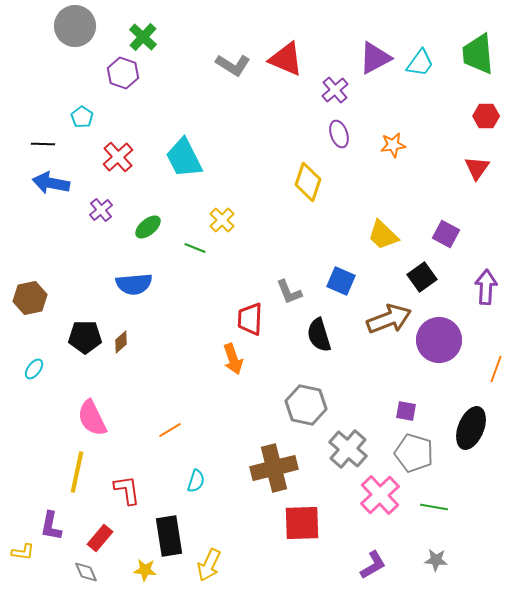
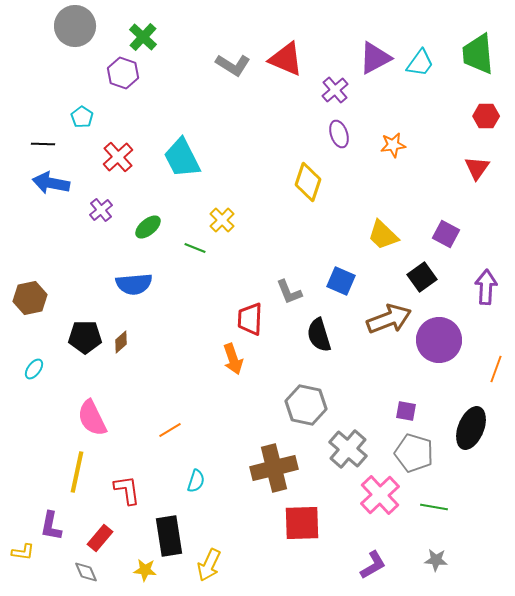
cyan trapezoid at (184, 158): moved 2 px left
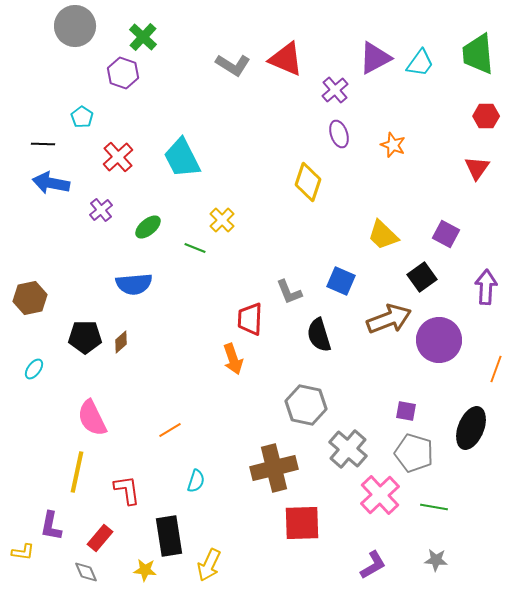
orange star at (393, 145): rotated 30 degrees clockwise
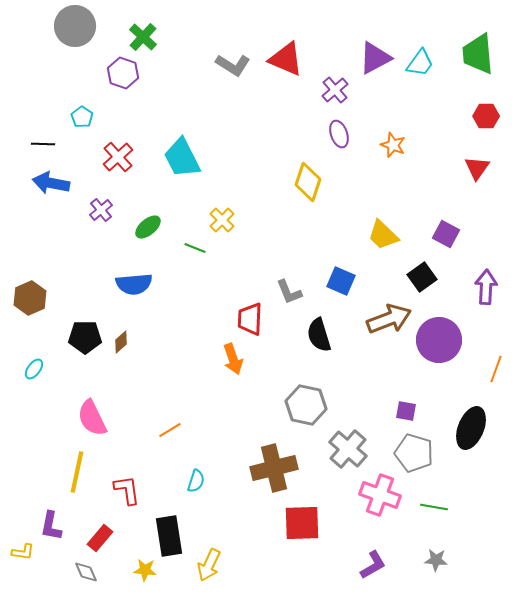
brown hexagon at (30, 298): rotated 12 degrees counterclockwise
pink cross at (380, 495): rotated 27 degrees counterclockwise
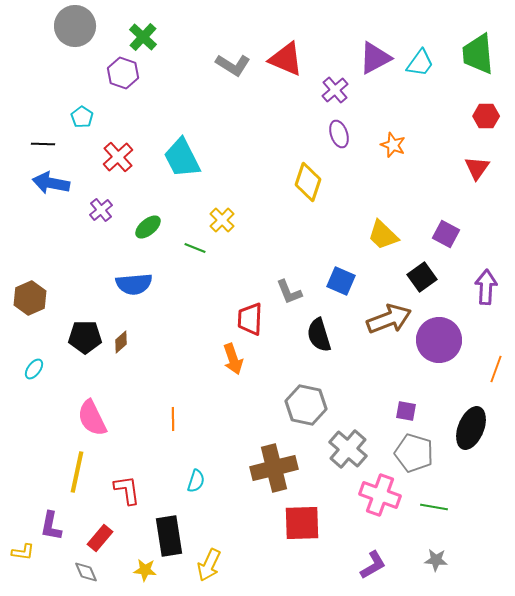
orange line at (170, 430): moved 3 px right, 11 px up; rotated 60 degrees counterclockwise
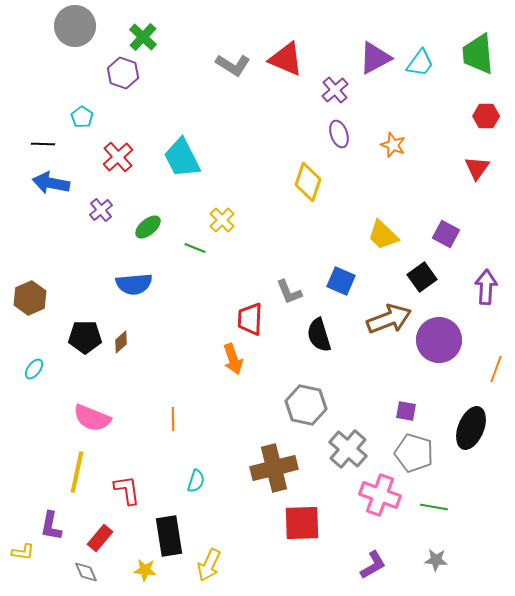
pink semicircle at (92, 418): rotated 42 degrees counterclockwise
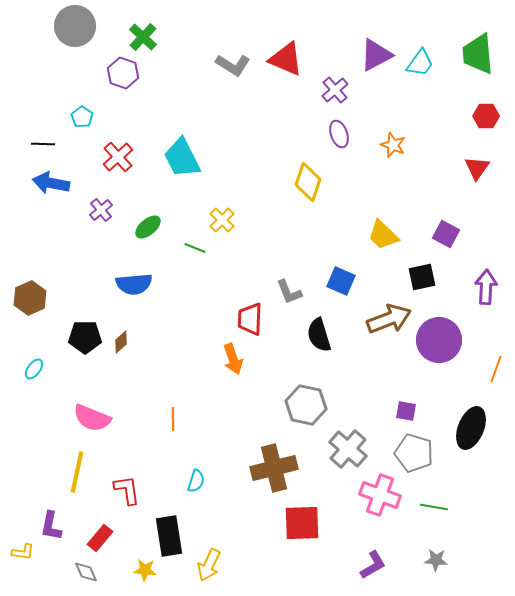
purple triangle at (375, 58): moved 1 px right, 3 px up
black square at (422, 277): rotated 24 degrees clockwise
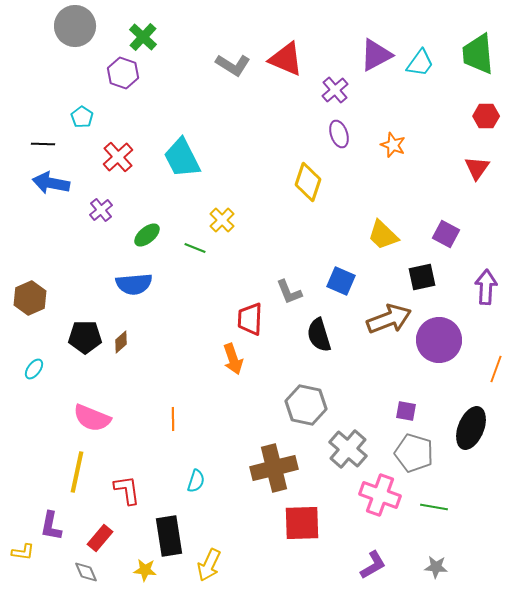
green ellipse at (148, 227): moved 1 px left, 8 px down
gray star at (436, 560): moved 7 px down
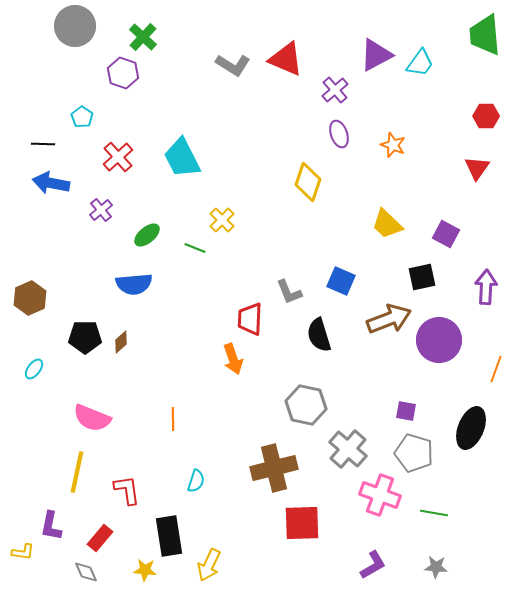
green trapezoid at (478, 54): moved 7 px right, 19 px up
yellow trapezoid at (383, 235): moved 4 px right, 11 px up
green line at (434, 507): moved 6 px down
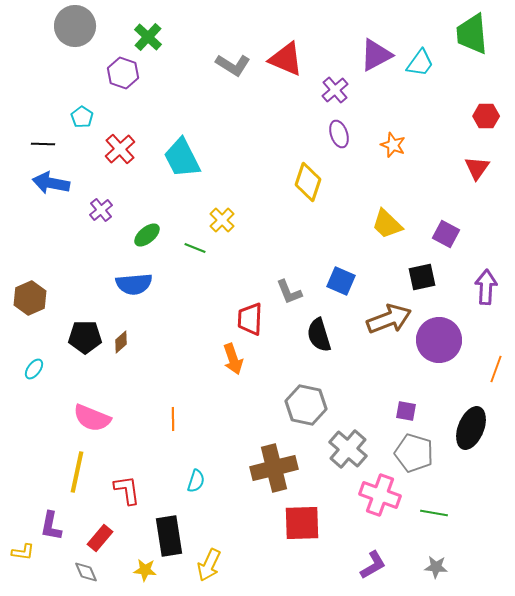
green trapezoid at (485, 35): moved 13 px left, 1 px up
green cross at (143, 37): moved 5 px right
red cross at (118, 157): moved 2 px right, 8 px up
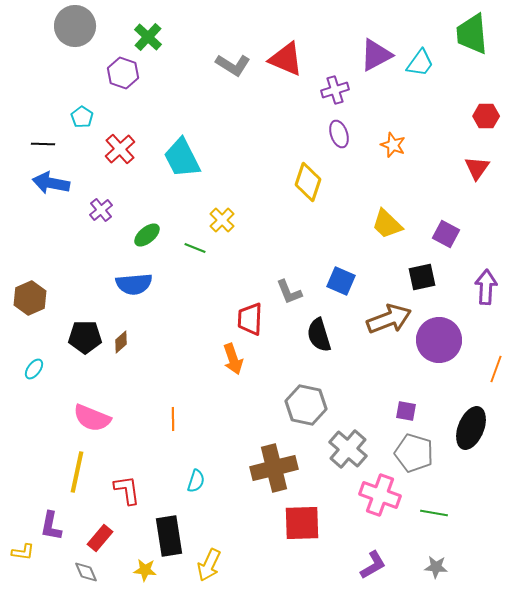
purple cross at (335, 90): rotated 24 degrees clockwise
